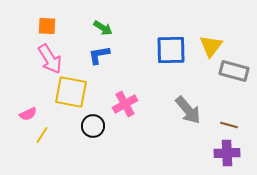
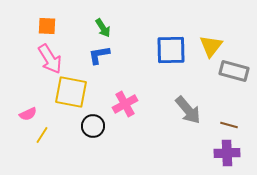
green arrow: rotated 24 degrees clockwise
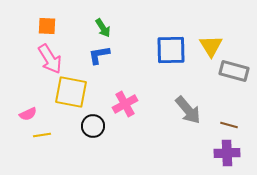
yellow triangle: rotated 10 degrees counterclockwise
yellow line: rotated 48 degrees clockwise
